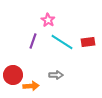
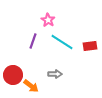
red rectangle: moved 2 px right, 4 px down
gray arrow: moved 1 px left, 1 px up
orange arrow: rotated 42 degrees clockwise
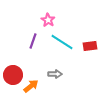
orange arrow: rotated 77 degrees counterclockwise
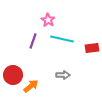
cyan line: moved 3 px up; rotated 20 degrees counterclockwise
red rectangle: moved 2 px right, 2 px down
gray arrow: moved 8 px right, 1 px down
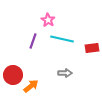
gray arrow: moved 2 px right, 2 px up
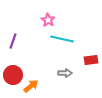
purple line: moved 20 px left
red rectangle: moved 1 px left, 12 px down
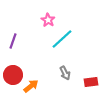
cyan line: rotated 55 degrees counterclockwise
red rectangle: moved 22 px down
gray arrow: rotated 64 degrees clockwise
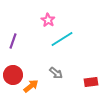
cyan line: rotated 10 degrees clockwise
gray arrow: moved 9 px left; rotated 24 degrees counterclockwise
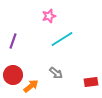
pink star: moved 1 px right, 4 px up; rotated 24 degrees clockwise
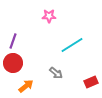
pink star: rotated 16 degrees clockwise
cyan line: moved 10 px right, 6 px down
red circle: moved 12 px up
red rectangle: rotated 16 degrees counterclockwise
orange arrow: moved 5 px left
